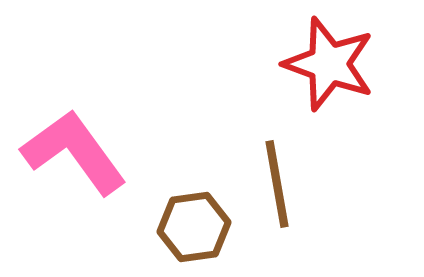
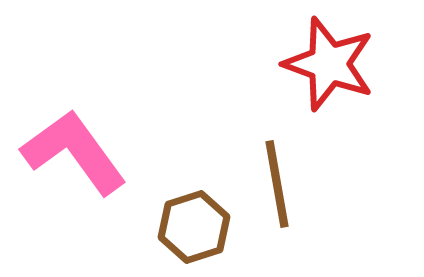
brown hexagon: rotated 10 degrees counterclockwise
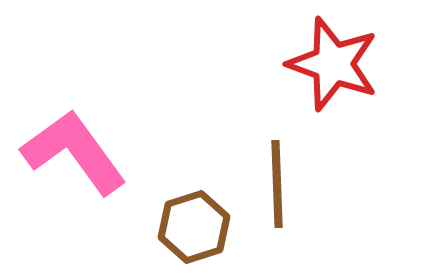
red star: moved 4 px right
brown line: rotated 8 degrees clockwise
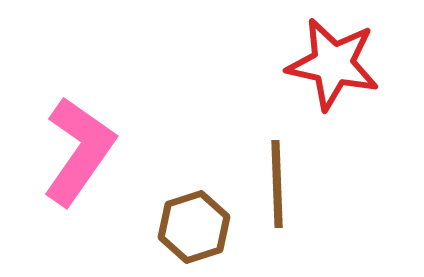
red star: rotated 8 degrees counterclockwise
pink L-shape: moved 5 px right, 1 px up; rotated 71 degrees clockwise
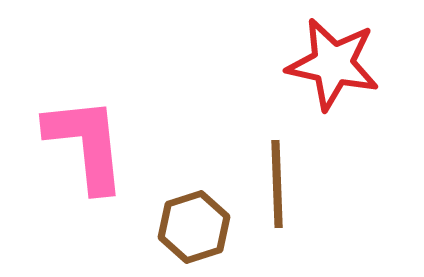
pink L-shape: moved 7 px right, 7 px up; rotated 41 degrees counterclockwise
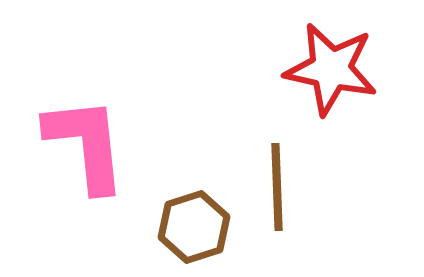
red star: moved 2 px left, 5 px down
brown line: moved 3 px down
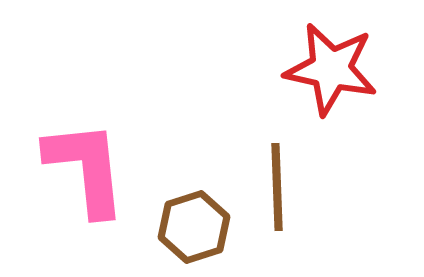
pink L-shape: moved 24 px down
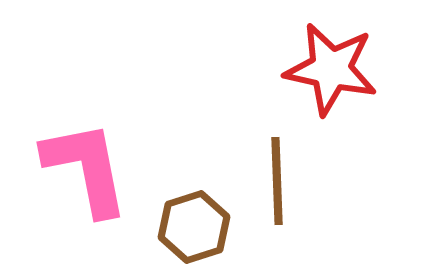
pink L-shape: rotated 5 degrees counterclockwise
brown line: moved 6 px up
